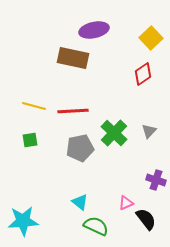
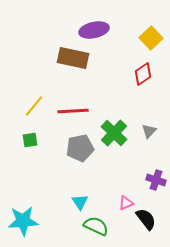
yellow line: rotated 65 degrees counterclockwise
cyan triangle: rotated 18 degrees clockwise
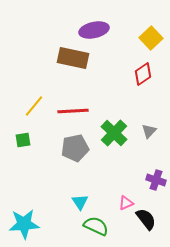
green square: moved 7 px left
gray pentagon: moved 5 px left
cyan star: moved 1 px right, 3 px down
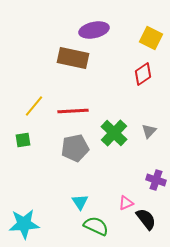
yellow square: rotated 20 degrees counterclockwise
